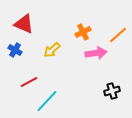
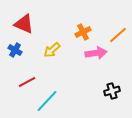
red line: moved 2 px left
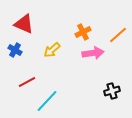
pink arrow: moved 3 px left
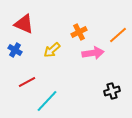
orange cross: moved 4 px left
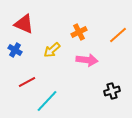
pink arrow: moved 6 px left, 7 px down; rotated 15 degrees clockwise
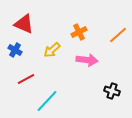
red line: moved 1 px left, 3 px up
black cross: rotated 35 degrees clockwise
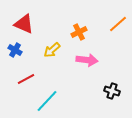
orange line: moved 11 px up
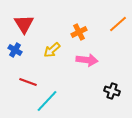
red triangle: rotated 35 degrees clockwise
red line: moved 2 px right, 3 px down; rotated 48 degrees clockwise
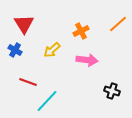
orange cross: moved 2 px right, 1 px up
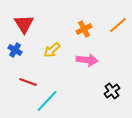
orange line: moved 1 px down
orange cross: moved 3 px right, 2 px up
black cross: rotated 35 degrees clockwise
